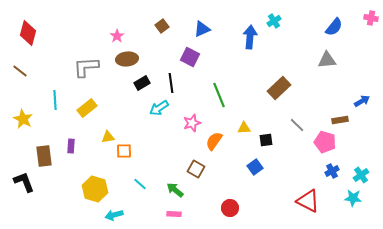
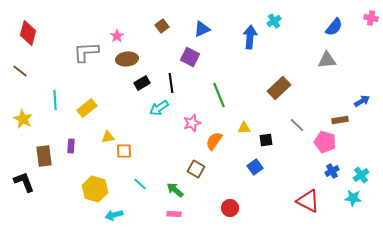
gray L-shape at (86, 67): moved 15 px up
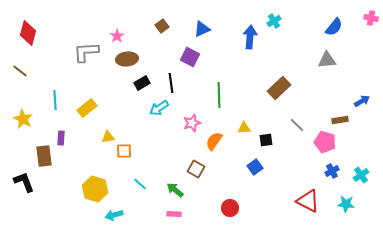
green line at (219, 95): rotated 20 degrees clockwise
purple rectangle at (71, 146): moved 10 px left, 8 px up
cyan star at (353, 198): moved 7 px left, 6 px down
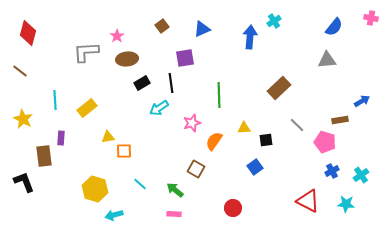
purple square at (190, 57): moved 5 px left, 1 px down; rotated 36 degrees counterclockwise
red circle at (230, 208): moved 3 px right
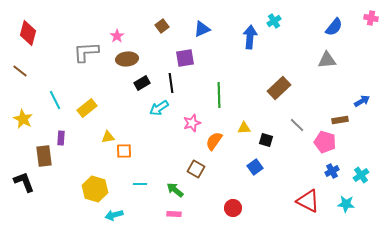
cyan line at (55, 100): rotated 24 degrees counterclockwise
black square at (266, 140): rotated 24 degrees clockwise
cyan line at (140, 184): rotated 40 degrees counterclockwise
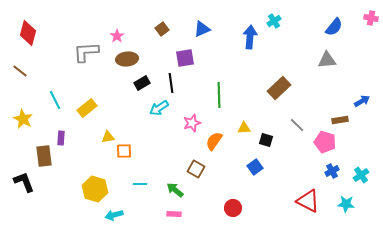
brown square at (162, 26): moved 3 px down
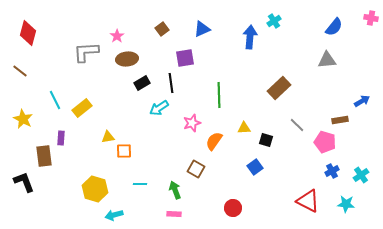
yellow rectangle at (87, 108): moved 5 px left
green arrow at (175, 190): rotated 30 degrees clockwise
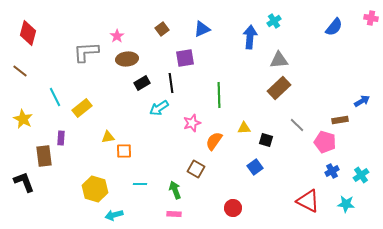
gray triangle at (327, 60): moved 48 px left
cyan line at (55, 100): moved 3 px up
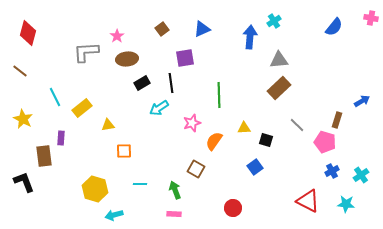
brown rectangle at (340, 120): moved 3 px left; rotated 63 degrees counterclockwise
yellow triangle at (108, 137): moved 12 px up
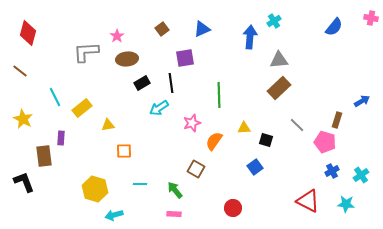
green arrow at (175, 190): rotated 18 degrees counterclockwise
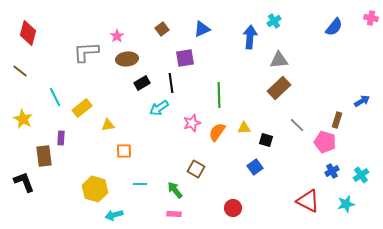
orange semicircle at (214, 141): moved 3 px right, 9 px up
cyan star at (346, 204): rotated 18 degrees counterclockwise
